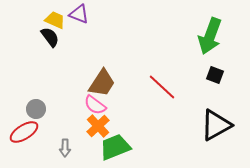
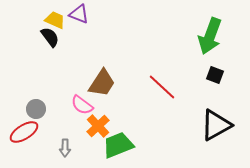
pink semicircle: moved 13 px left
green trapezoid: moved 3 px right, 2 px up
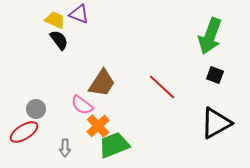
black semicircle: moved 9 px right, 3 px down
black triangle: moved 2 px up
green trapezoid: moved 4 px left
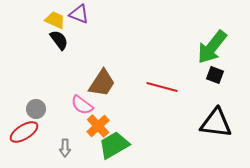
green arrow: moved 2 px right, 11 px down; rotated 18 degrees clockwise
red line: rotated 28 degrees counterclockwise
black triangle: rotated 36 degrees clockwise
green trapezoid: rotated 8 degrees counterclockwise
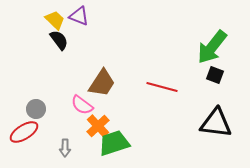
purple triangle: moved 2 px down
yellow trapezoid: rotated 20 degrees clockwise
green trapezoid: moved 2 px up; rotated 12 degrees clockwise
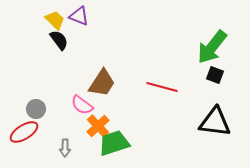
black triangle: moved 1 px left, 1 px up
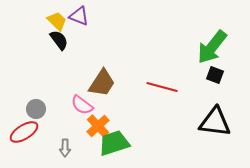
yellow trapezoid: moved 2 px right, 1 px down
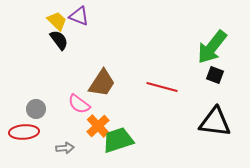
pink semicircle: moved 3 px left, 1 px up
red ellipse: rotated 28 degrees clockwise
green trapezoid: moved 4 px right, 3 px up
gray arrow: rotated 96 degrees counterclockwise
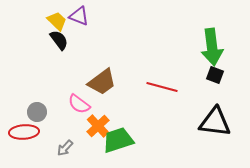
green arrow: rotated 45 degrees counterclockwise
brown trapezoid: moved 1 px up; rotated 20 degrees clockwise
gray circle: moved 1 px right, 3 px down
gray arrow: rotated 138 degrees clockwise
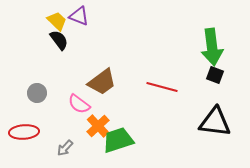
gray circle: moved 19 px up
